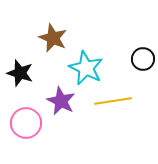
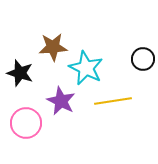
brown star: moved 9 px down; rotated 28 degrees counterclockwise
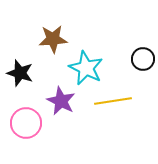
brown star: moved 8 px up
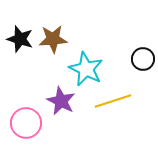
cyan star: moved 1 px down
black star: moved 34 px up
yellow line: rotated 9 degrees counterclockwise
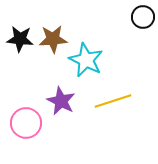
black star: rotated 12 degrees counterclockwise
black circle: moved 42 px up
cyan star: moved 9 px up
